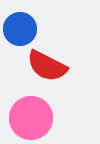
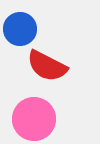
pink circle: moved 3 px right, 1 px down
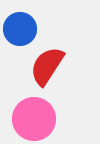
red semicircle: rotated 96 degrees clockwise
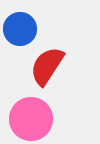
pink circle: moved 3 px left
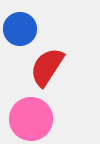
red semicircle: moved 1 px down
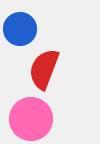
red semicircle: moved 3 px left, 2 px down; rotated 12 degrees counterclockwise
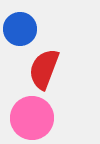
pink circle: moved 1 px right, 1 px up
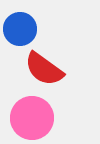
red semicircle: rotated 75 degrees counterclockwise
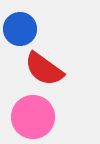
pink circle: moved 1 px right, 1 px up
